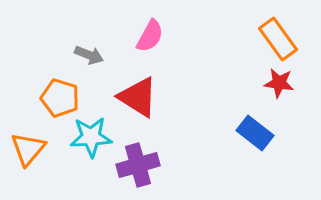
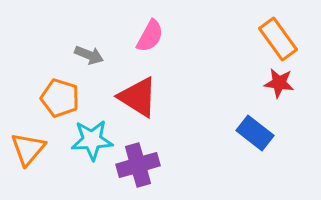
cyan star: moved 1 px right, 3 px down
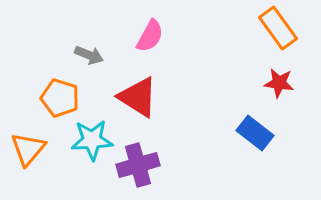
orange rectangle: moved 11 px up
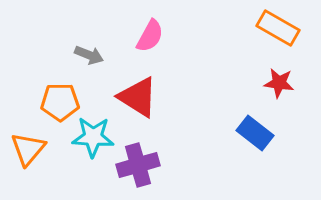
orange rectangle: rotated 24 degrees counterclockwise
orange pentagon: moved 4 px down; rotated 18 degrees counterclockwise
cyan star: moved 1 px right, 3 px up; rotated 6 degrees clockwise
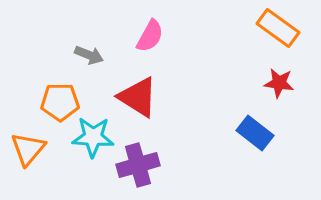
orange rectangle: rotated 6 degrees clockwise
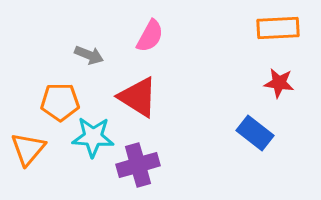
orange rectangle: rotated 39 degrees counterclockwise
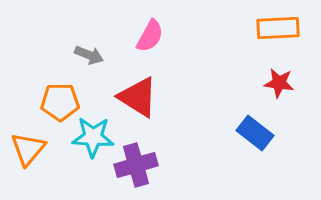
purple cross: moved 2 px left
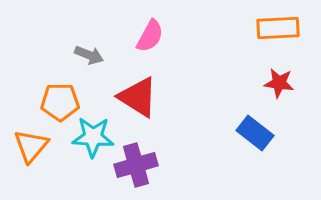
orange triangle: moved 3 px right, 3 px up
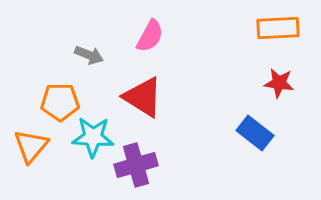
red triangle: moved 5 px right
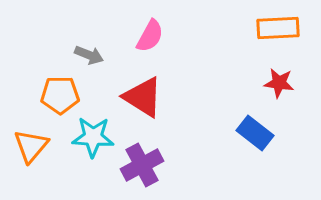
orange pentagon: moved 7 px up
purple cross: moved 6 px right; rotated 12 degrees counterclockwise
